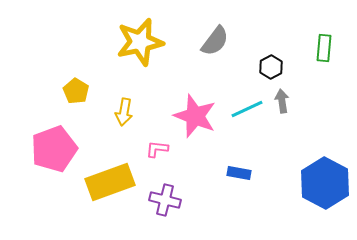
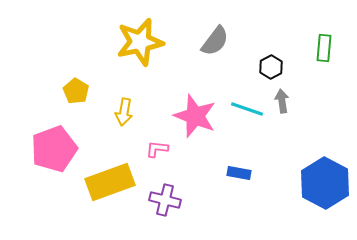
cyan line: rotated 44 degrees clockwise
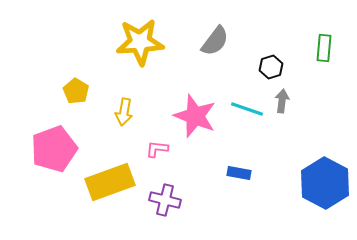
yellow star: rotated 9 degrees clockwise
black hexagon: rotated 10 degrees clockwise
gray arrow: rotated 15 degrees clockwise
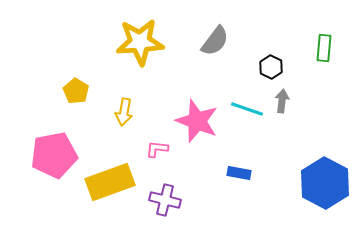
black hexagon: rotated 15 degrees counterclockwise
pink star: moved 2 px right, 5 px down
pink pentagon: moved 6 px down; rotated 9 degrees clockwise
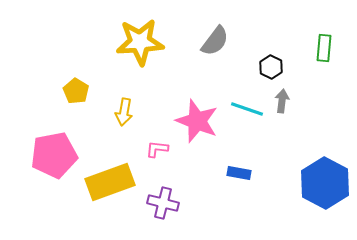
purple cross: moved 2 px left, 3 px down
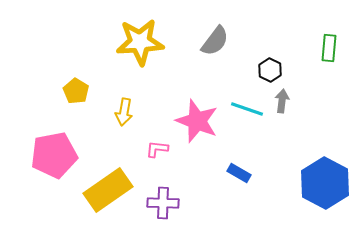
green rectangle: moved 5 px right
black hexagon: moved 1 px left, 3 px down
blue rectangle: rotated 20 degrees clockwise
yellow rectangle: moved 2 px left, 8 px down; rotated 15 degrees counterclockwise
purple cross: rotated 12 degrees counterclockwise
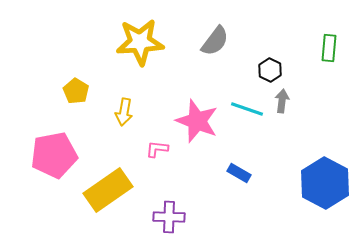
purple cross: moved 6 px right, 14 px down
